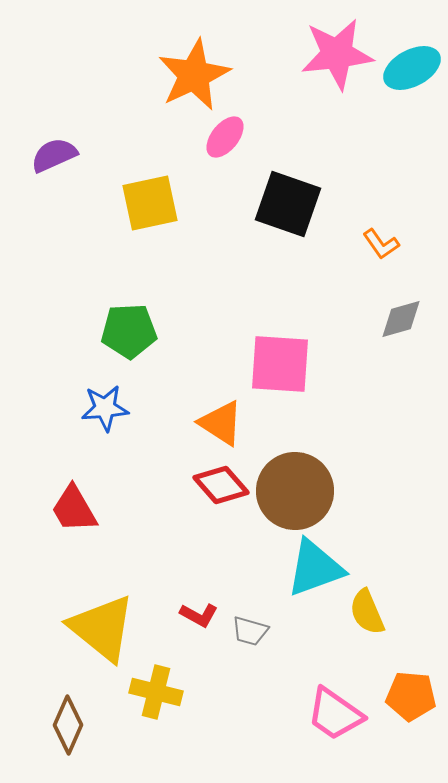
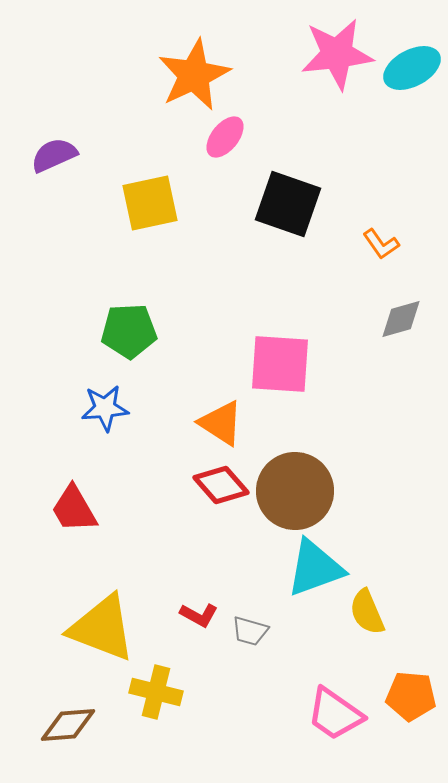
yellow triangle: rotated 18 degrees counterclockwise
brown diamond: rotated 62 degrees clockwise
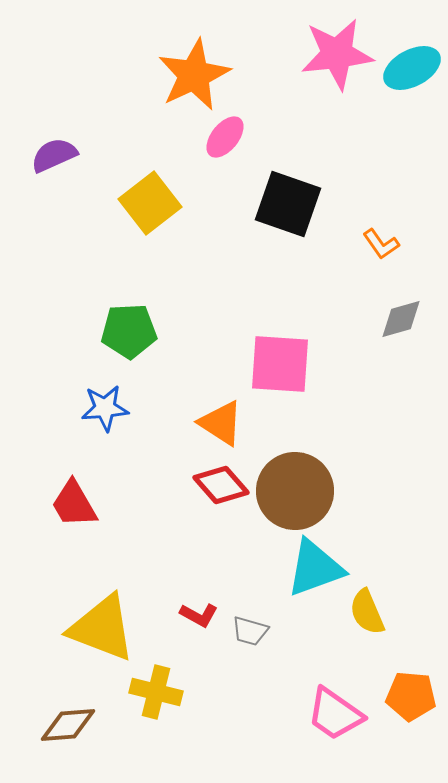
yellow square: rotated 26 degrees counterclockwise
red trapezoid: moved 5 px up
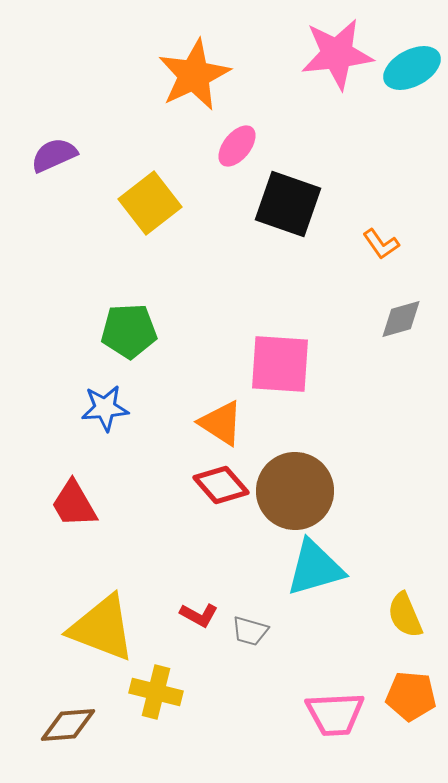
pink ellipse: moved 12 px right, 9 px down
cyan triangle: rotated 4 degrees clockwise
yellow semicircle: moved 38 px right, 3 px down
pink trapezoid: rotated 38 degrees counterclockwise
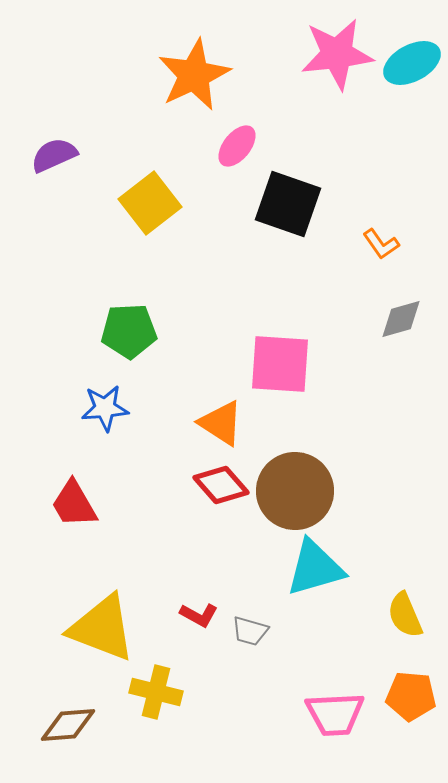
cyan ellipse: moved 5 px up
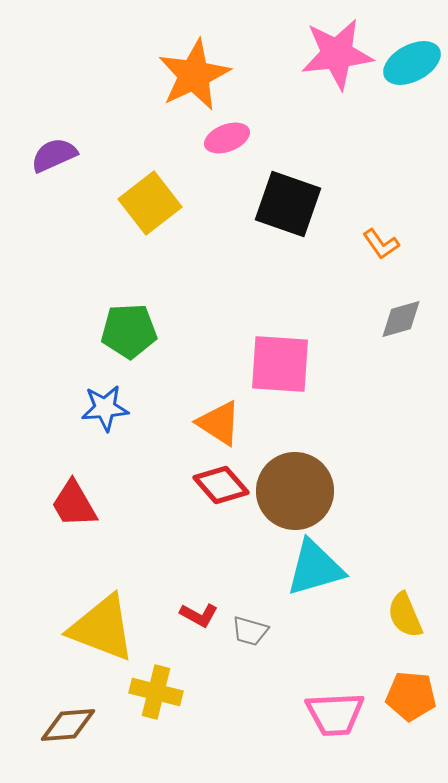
pink ellipse: moved 10 px left, 8 px up; rotated 30 degrees clockwise
orange triangle: moved 2 px left
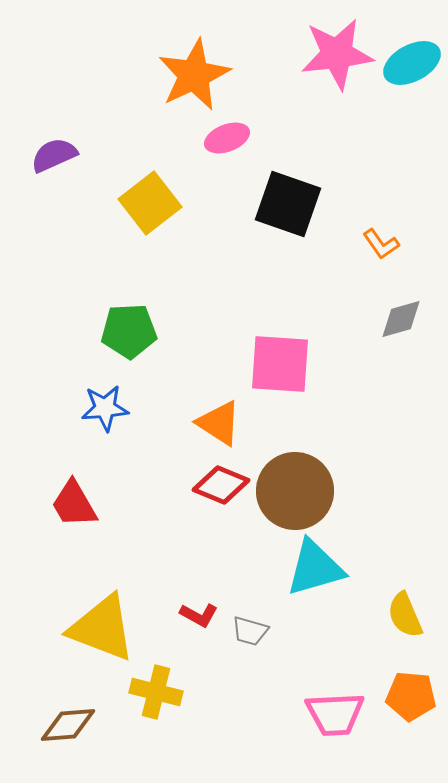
red diamond: rotated 26 degrees counterclockwise
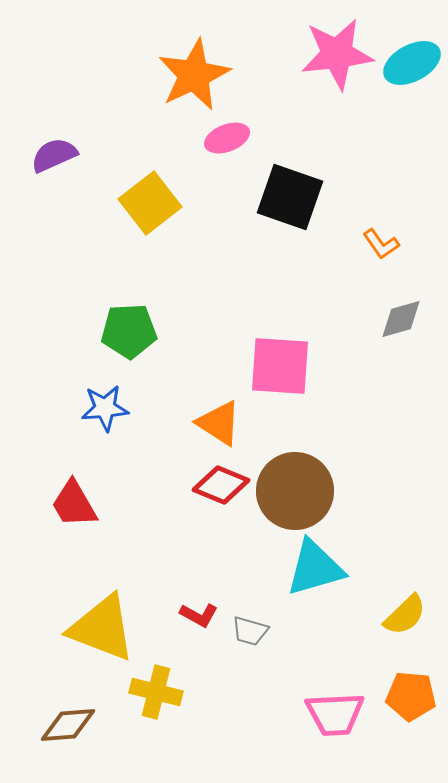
black square: moved 2 px right, 7 px up
pink square: moved 2 px down
yellow semicircle: rotated 111 degrees counterclockwise
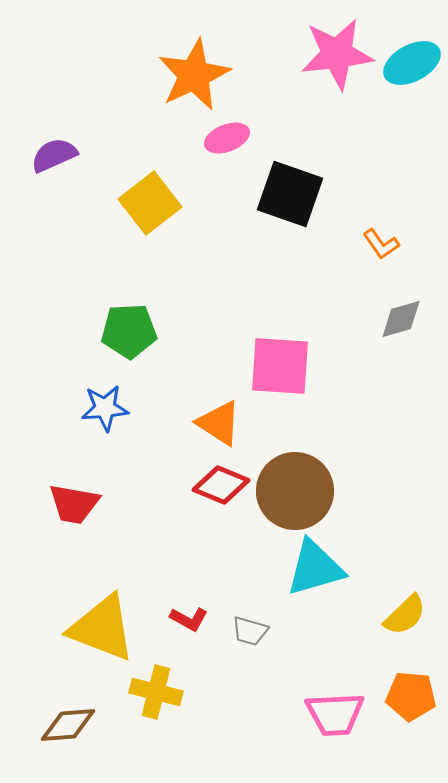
black square: moved 3 px up
red trapezoid: rotated 50 degrees counterclockwise
red L-shape: moved 10 px left, 4 px down
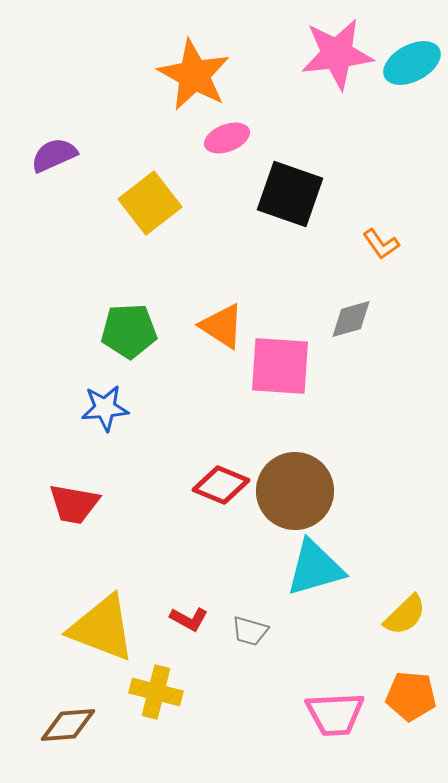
orange star: rotated 18 degrees counterclockwise
gray diamond: moved 50 px left
orange triangle: moved 3 px right, 97 px up
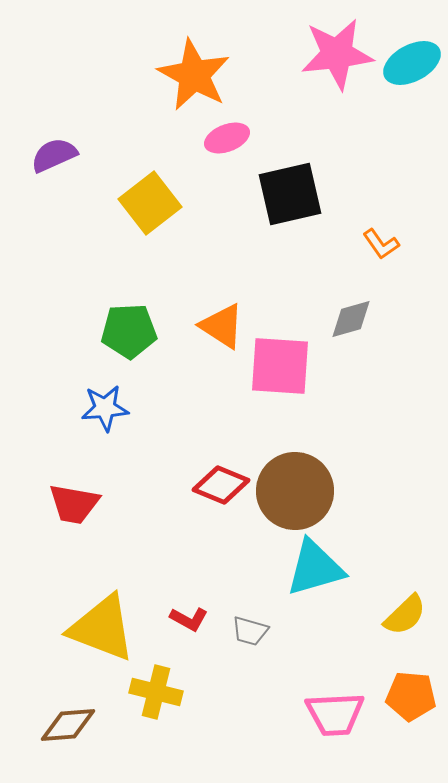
black square: rotated 32 degrees counterclockwise
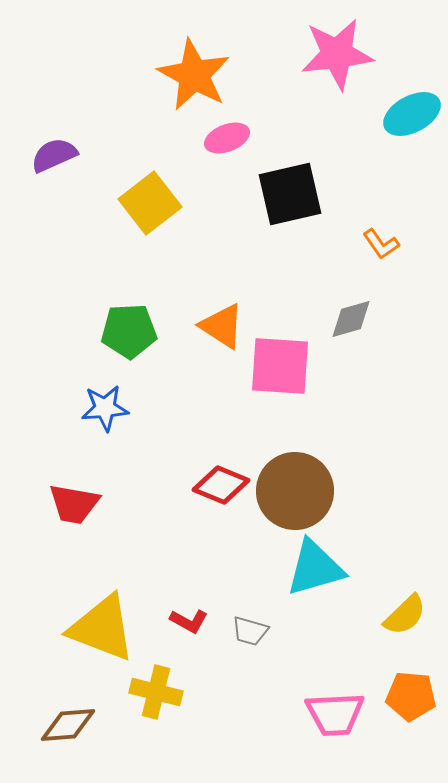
cyan ellipse: moved 51 px down
red L-shape: moved 2 px down
